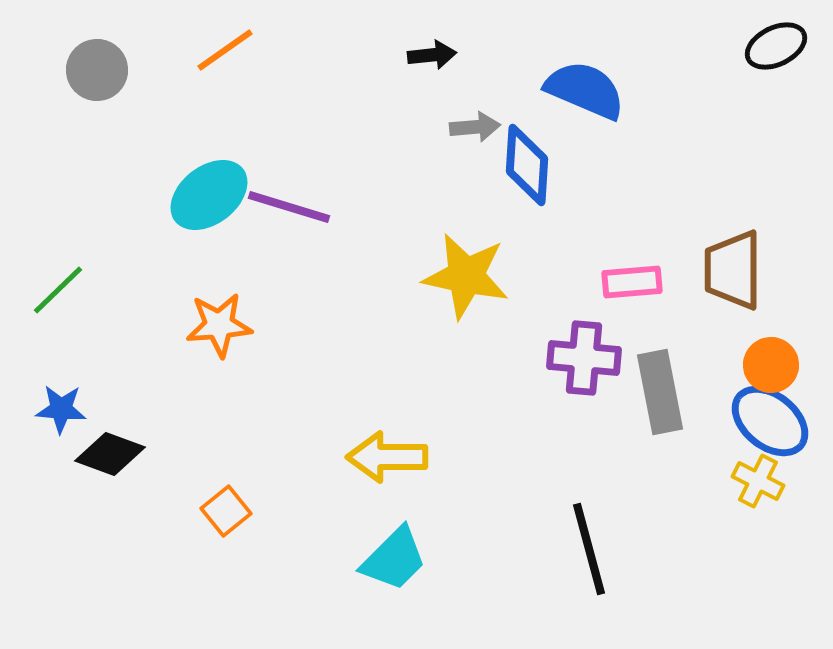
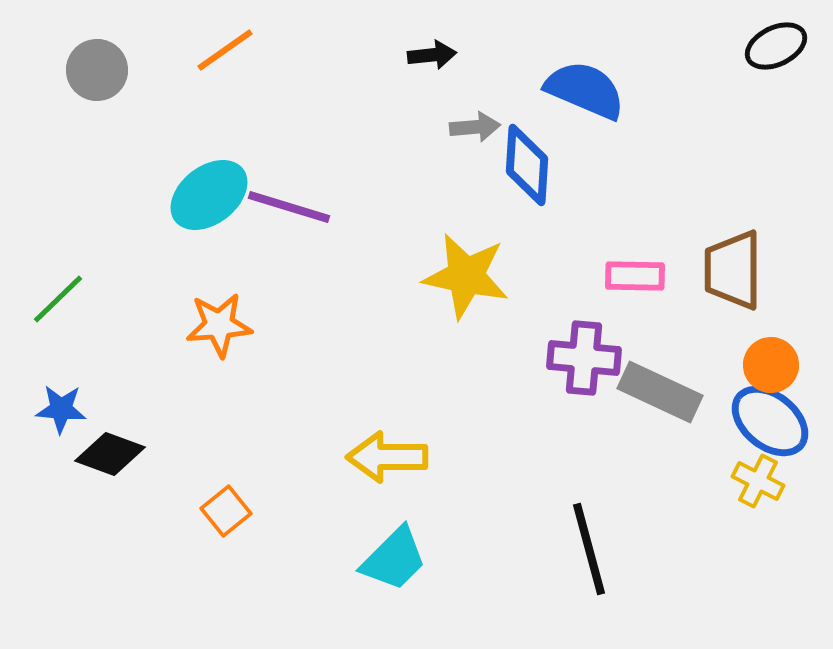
pink rectangle: moved 3 px right, 6 px up; rotated 6 degrees clockwise
green line: moved 9 px down
gray rectangle: rotated 54 degrees counterclockwise
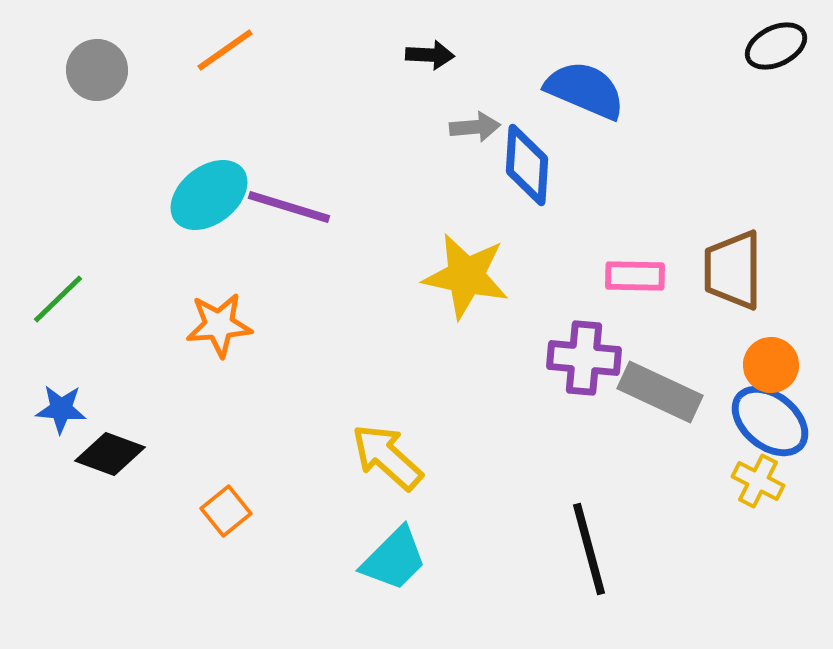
black arrow: moved 2 px left; rotated 9 degrees clockwise
yellow arrow: rotated 42 degrees clockwise
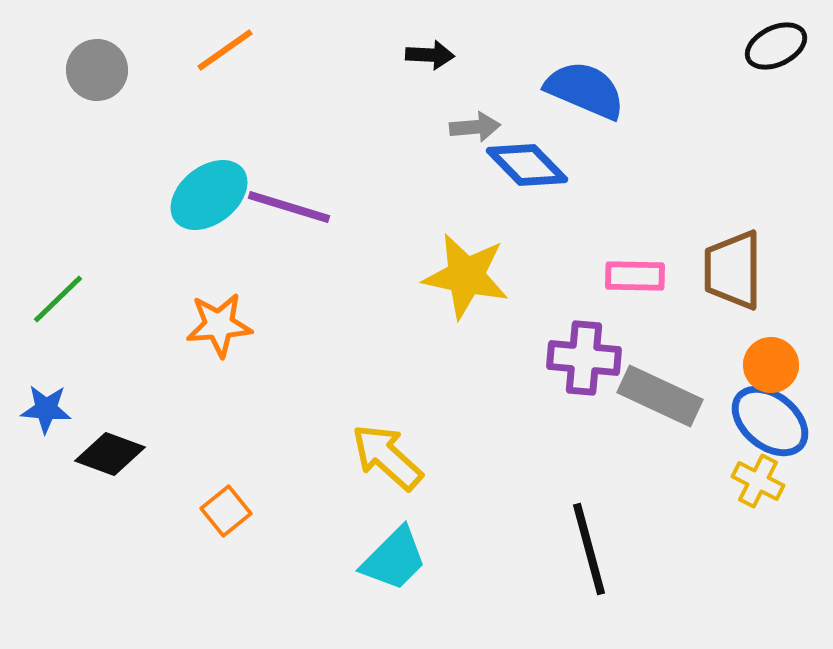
blue diamond: rotated 48 degrees counterclockwise
gray rectangle: moved 4 px down
blue star: moved 15 px left
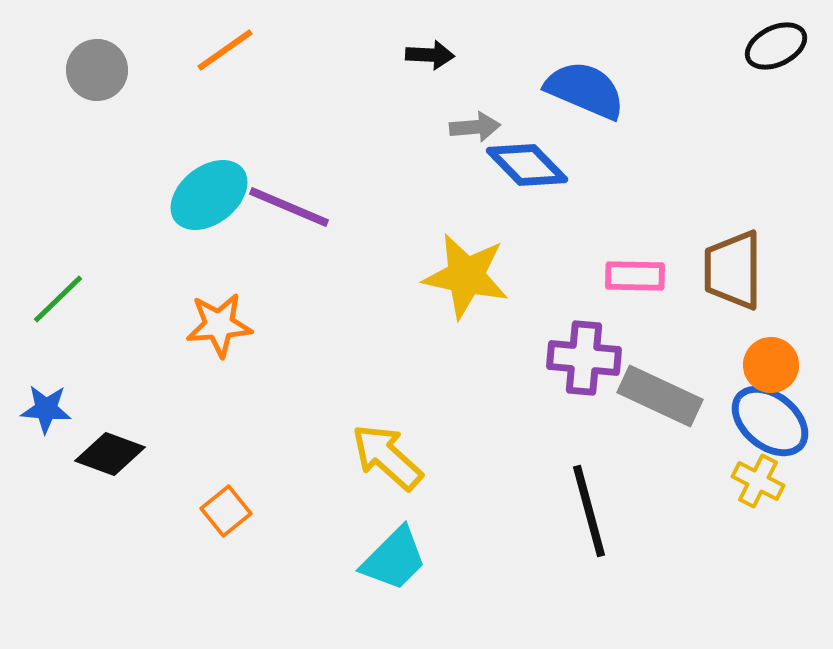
purple line: rotated 6 degrees clockwise
black line: moved 38 px up
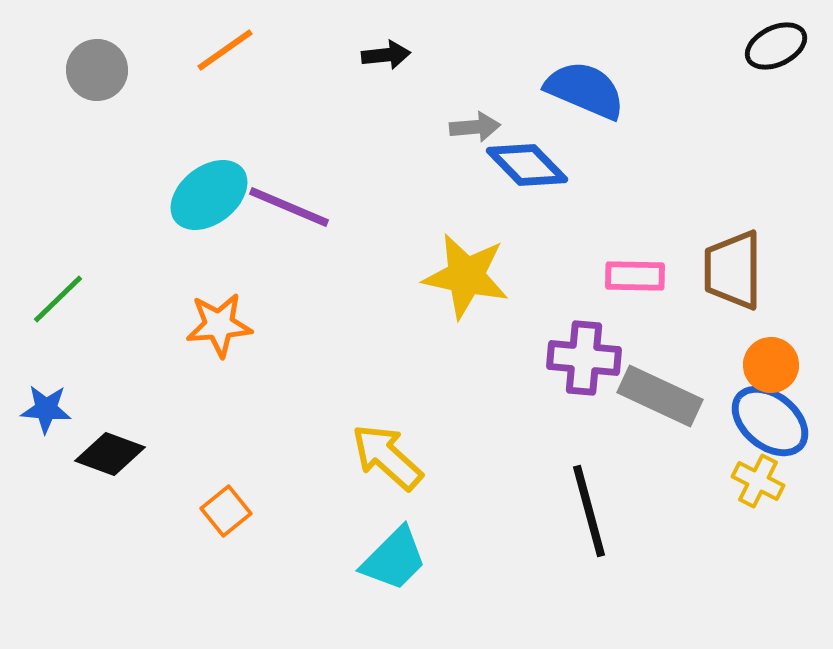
black arrow: moved 44 px left; rotated 9 degrees counterclockwise
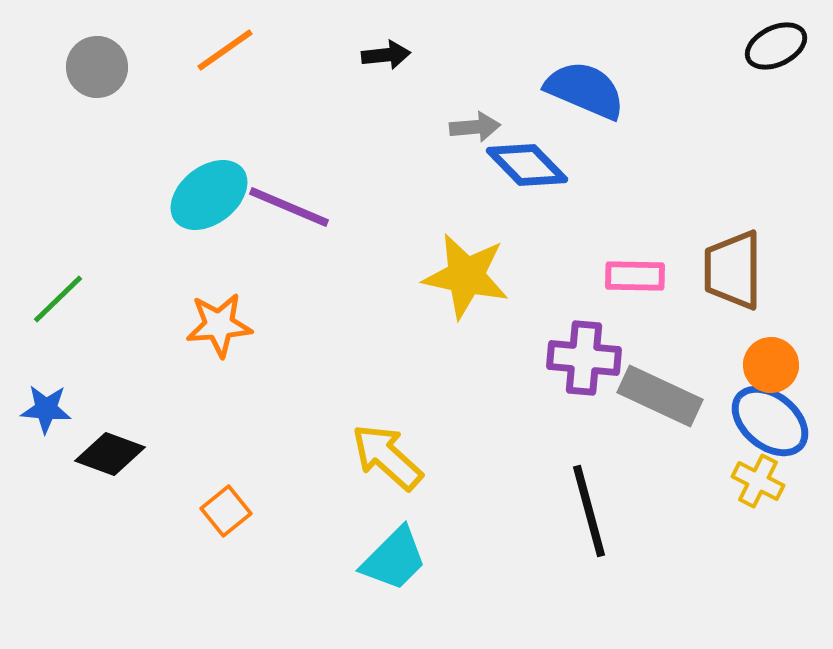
gray circle: moved 3 px up
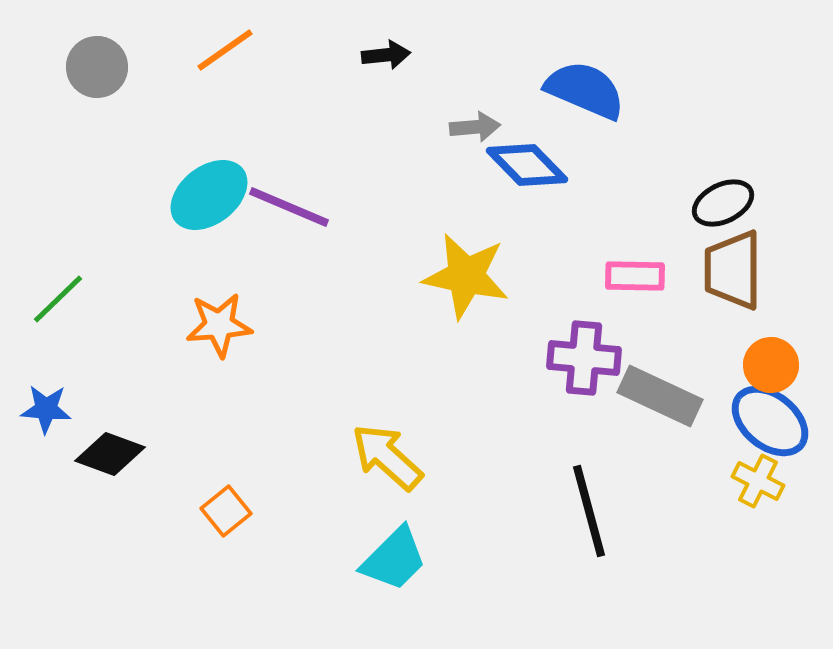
black ellipse: moved 53 px left, 157 px down
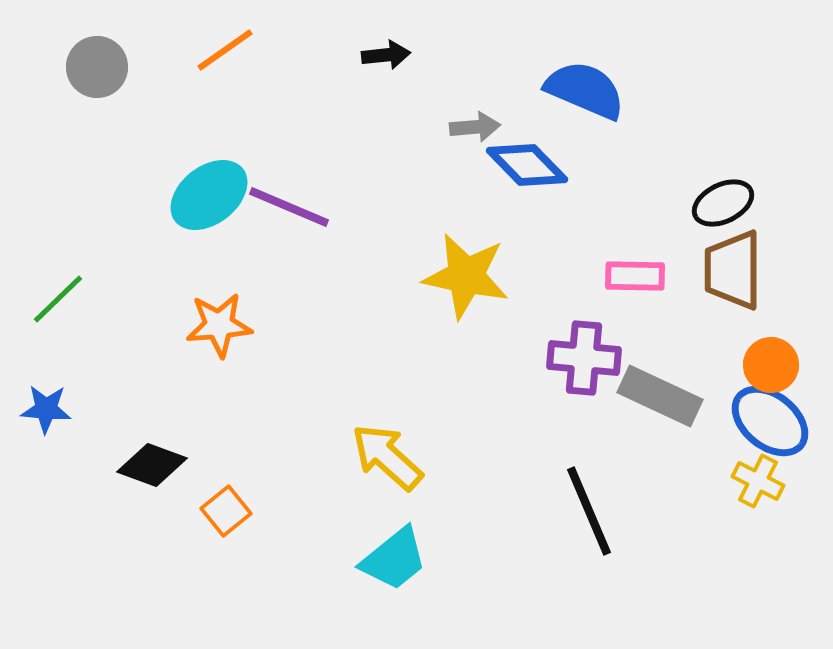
black diamond: moved 42 px right, 11 px down
black line: rotated 8 degrees counterclockwise
cyan trapezoid: rotated 6 degrees clockwise
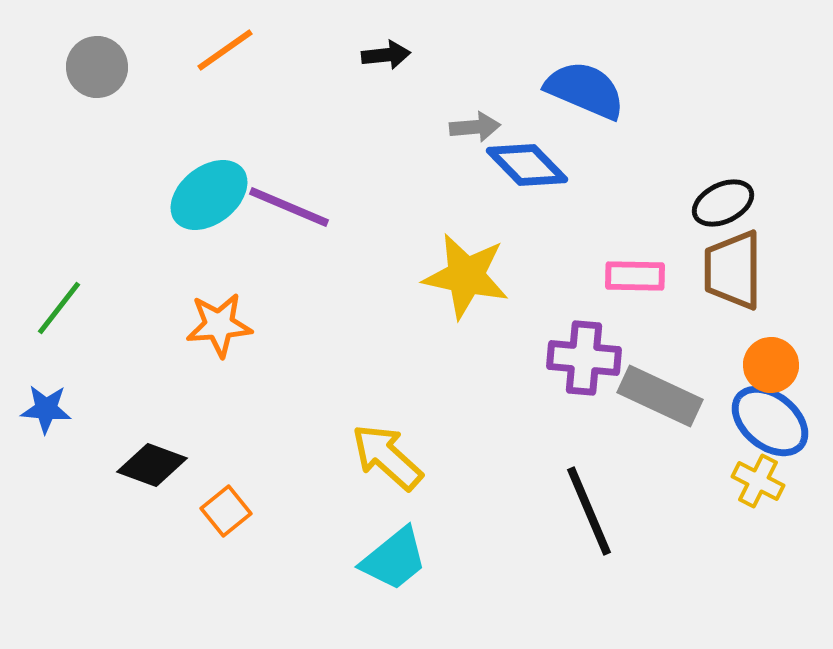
green line: moved 1 px right, 9 px down; rotated 8 degrees counterclockwise
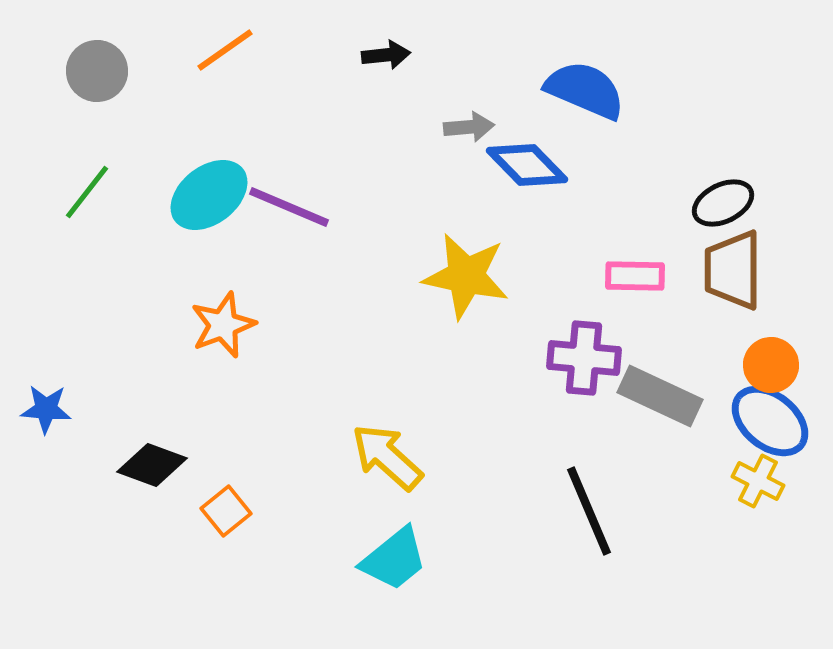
gray circle: moved 4 px down
gray arrow: moved 6 px left
green line: moved 28 px right, 116 px up
orange star: moved 4 px right; rotated 16 degrees counterclockwise
